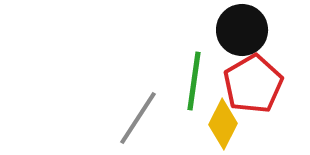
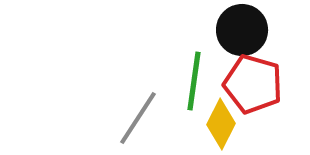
red pentagon: rotated 26 degrees counterclockwise
yellow diamond: moved 2 px left
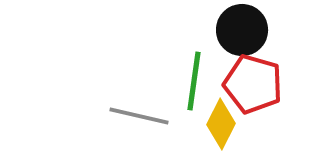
gray line: moved 1 px right, 2 px up; rotated 70 degrees clockwise
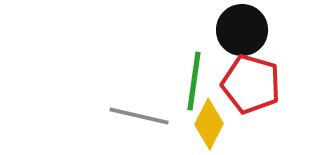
red pentagon: moved 2 px left
yellow diamond: moved 12 px left
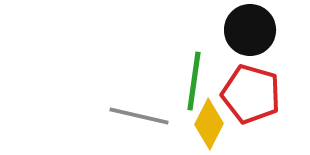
black circle: moved 8 px right
red pentagon: moved 10 px down
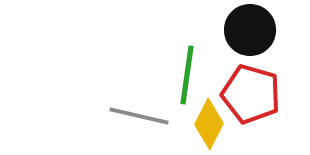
green line: moved 7 px left, 6 px up
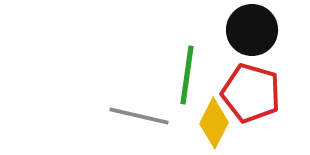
black circle: moved 2 px right
red pentagon: moved 1 px up
yellow diamond: moved 5 px right, 1 px up
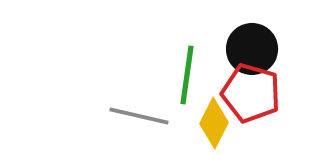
black circle: moved 19 px down
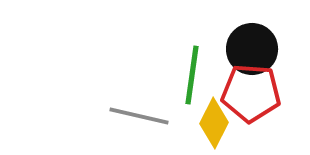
green line: moved 5 px right
red pentagon: rotated 12 degrees counterclockwise
